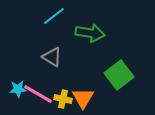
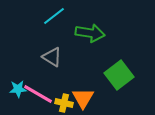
yellow cross: moved 1 px right, 4 px down
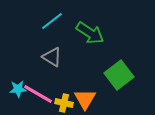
cyan line: moved 2 px left, 5 px down
green arrow: rotated 24 degrees clockwise
orange triangle: moved 2 px right, 1 px down
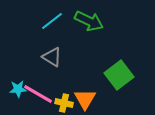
green arrow: moved 1 px left, 12 px up; rotated 8 degrees counterclockwise
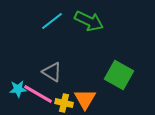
gray triangle: moved 15 px down
green square: rotated 24 degrees counterclockwise
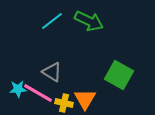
pink line: moved 1 px up
